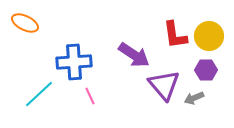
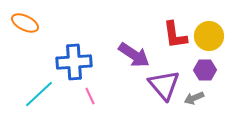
purple hexagon: moved 1 px left
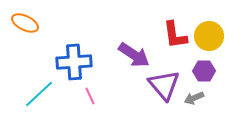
purple hexagon: moved 1 px left, 1 px down
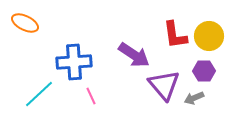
pink line: moved 1 px right
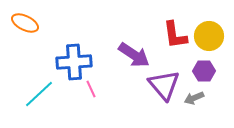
pink line: moved 7 px up
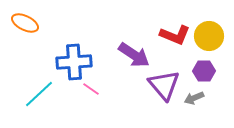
red L-shape: rotated 60 degrees counterclockwise
pink line: rotated 30 degrees counterclockwise
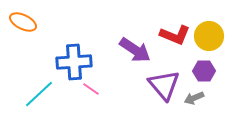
orange ellipse: moved 2 px left, 1 px up
purple arrow: moved 1 px right, 5 px up
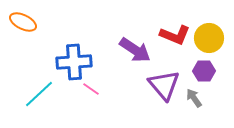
yellow circle: moved 2 px down
gray arrow: rotated 78 degrees clockwise
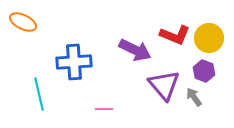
purple arrow: rotated 8 degrees counterclockwise
purple hexagon: rotated 20 degrees clockwise
pink line: moved 13 px right, 20 px down; rotated 36 degrees counterclockwise
cyan line: rotated 60 degrees counterclockwise
gray arrow: moved 1 px up
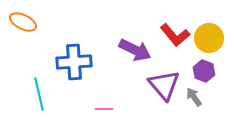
red L-shape: rotated 28 degrees clockwise
